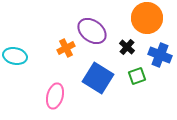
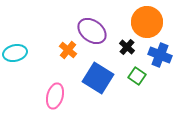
orange circle: moved 4 px down
orange cross: moved 2 px right, 2 px down; rotated 24 degrees counterclockwise
cyan ellipse: moved 3 px up; rotated 25 degrees counterclockwise
green square: rotated 36 degrees counterclockwise
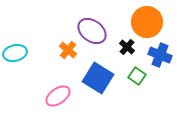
pink ellipse: moved 3 px right; rotated 40 degrees clockwise
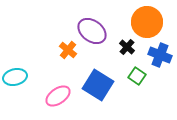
cyan ellipse: moved 24 px down
blue square: moved 7 px down
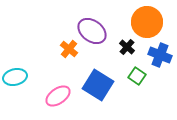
orange cross: moved 1 px right, 1 px up
